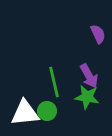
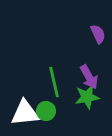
purple arrow: moved 1 px down
green star: rotated 20 degrees counterclockwise
green circle: moved 1 px left
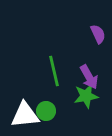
green line: moved 11 px up
green star: moved 1 px left, 1 px up
white triangle: moved 2 px down
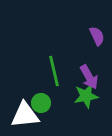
purple semicircle: moved 1 px left, 2 px down
green circle: moved 5 px left, 8 px up
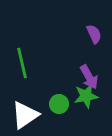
purple semicircle: moved 3 px left, 2 px up
green line: moved 32 px left, 8 px up
green circle: moved 18 px right, 1 px down
white triangle: rotated 28 degrees counterclockwise
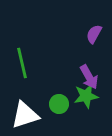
purple semicircle: rotated 126 degrees counterclockwise
white triangle: rotated 16 degrees clockwise
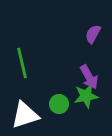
purple semicircle: moved 1 px left
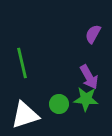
green star: moved 3 px down; rotated 15 degrees clockwise
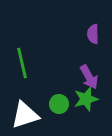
purple semicircle: rotated 30 degrees counterclockwise
green star: rotated 20 degrees counterclockwise
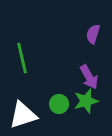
purple semicircle: rotated 18 degrees clockwise
green line: moved 5 px up
green star: moved 2 px down
white triangle: moved 2 px left
